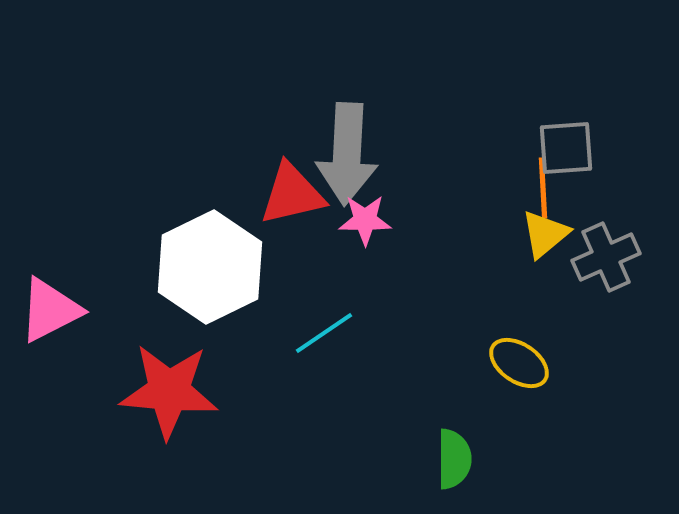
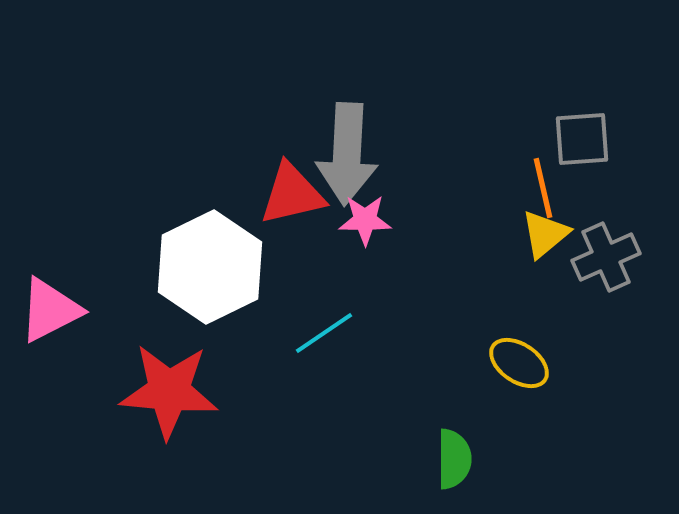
gray square: moved 16 px right, 9 px up
orange line: rotated 10 degrees counterclockwise
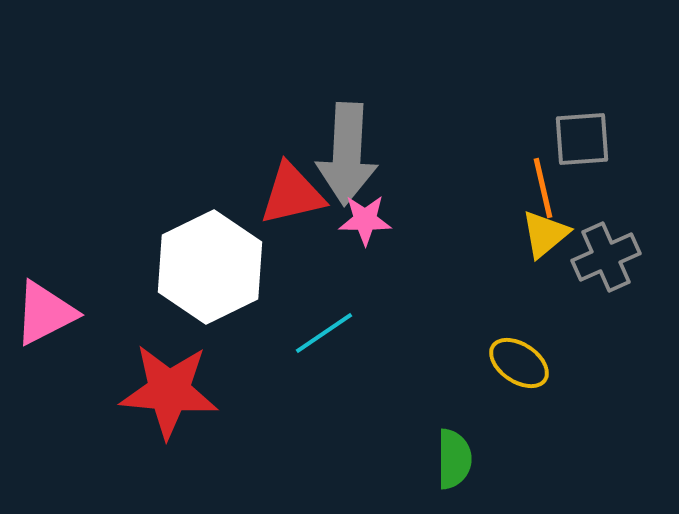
pink triangle: moved 5 px left, 3 px down
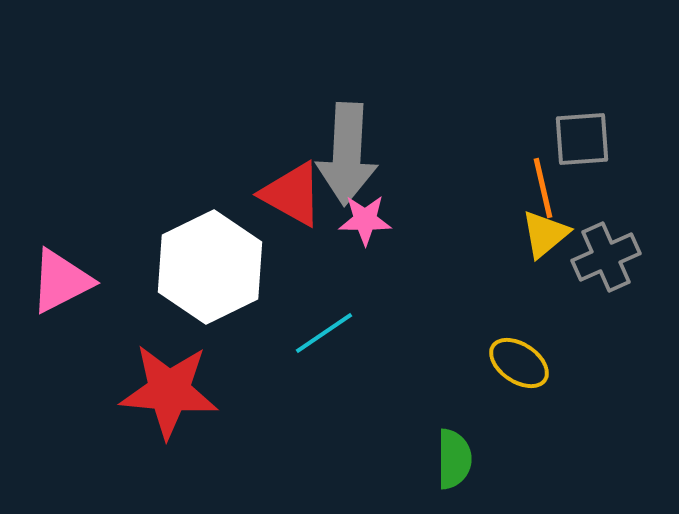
red triangle: rotated 42 degrees clockwise
pink triangle: moved 16 px right, 32 px up
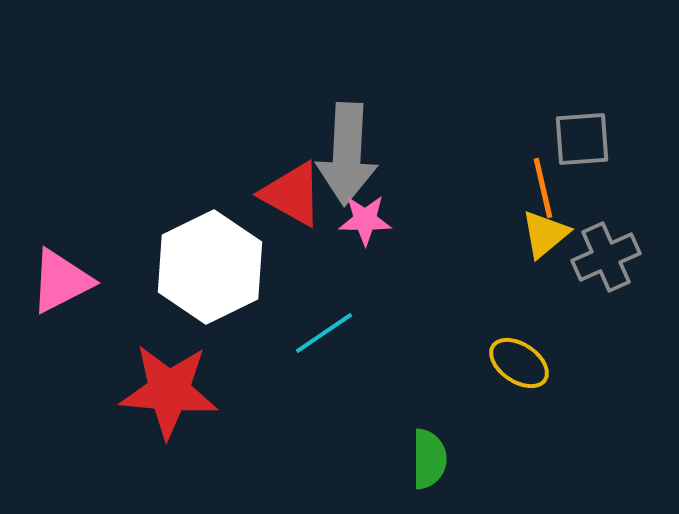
green semicircle: moved 25 px left
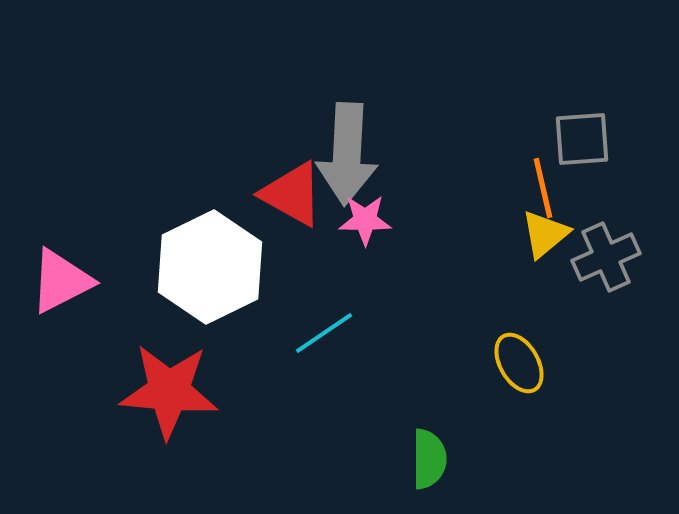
yellow ellipse: rotated 26 degrees clockwise
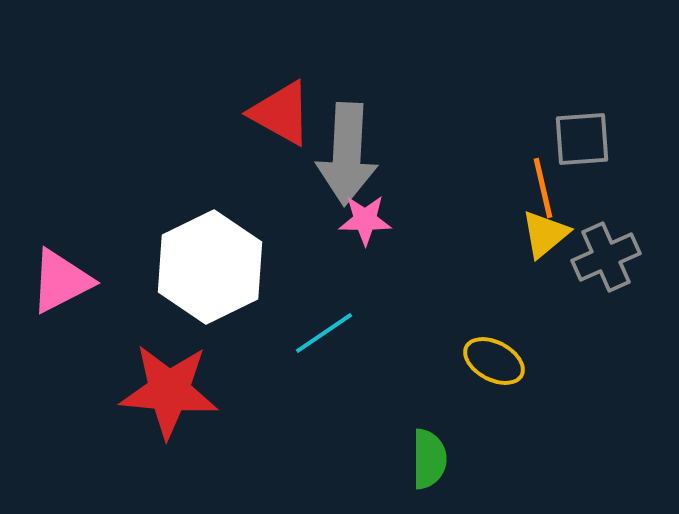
red triangle: moved 11 px left, 81 px up
yellow ellipse: moved 25 px left, 2 px up; rotated 32 degrees counterclockwise
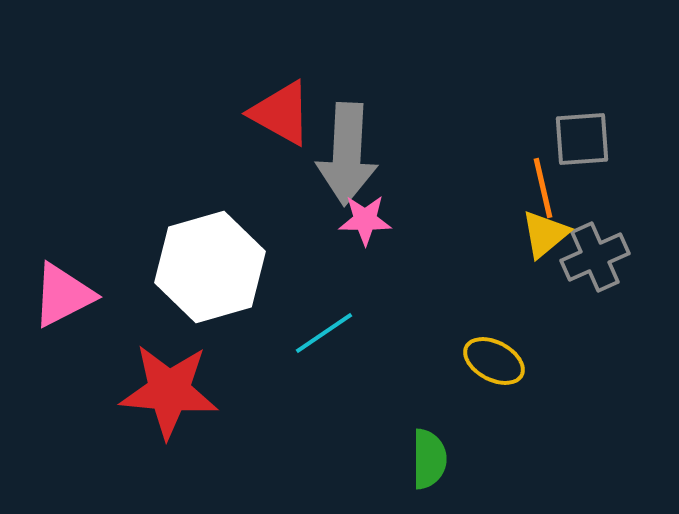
gray cross: moved 11 px left
white hexagon: rotated 10 degrees clockwise
pink triangle: moved 2 px right, 14 px down
